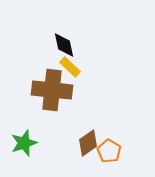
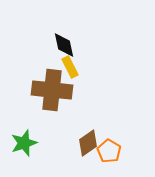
yellow rectangle: rotated 20 degrees clockwise
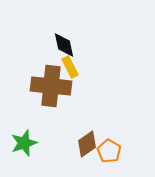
brown cross: moved 1 px left, 4 px up
brown diamond: moved 1 px left, 1 px down
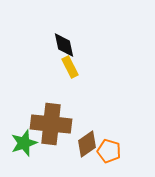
brown cross: moved 38 px down
orange pentagon: rotated 15 degrees counterclockwise
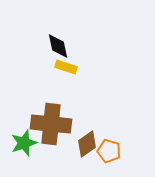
black diamond: moved 6 px left, 1 px down
yellow rectangle: moved 4 px left; rotated 45 degrees counterclockwise
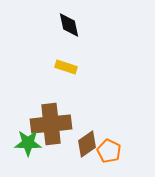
black diamond: moved 11 px right, 21 px up
brown cross: rotated 12 degrees counterclockwise
green star: moved 4 px right; rotated 20 degrees clockwise
orange pentagon: rotated 10 degrees clockwise
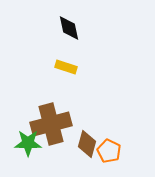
black diamond: moved 3 px down
brown cross: rotated 9 degrees counterclockwise
brown diamond: rotated 40 degrees counterclockwise
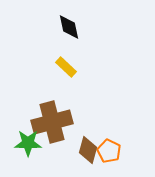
black diamond: moved 1 px up
yellow rectangle: rotated 25 degrees clockwise
brown cross: moved 1 px right, 2 px up
brown diamond: moved 1 px right, 6 px down
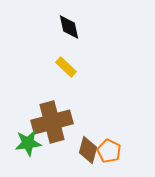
green star: rotated 8 degrees counterclockwise
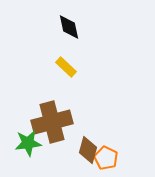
orange pentagon: moved 3 px left, 7 px down
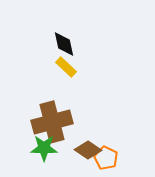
black diamond: moved 5 px left, 17 px down
green star: moved 16 px right, 5 px down; rotated 8 degrees clockwise
brown diamond: rotated 72 degrees counterclockwise
